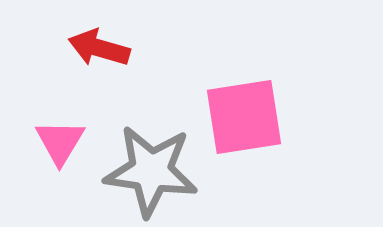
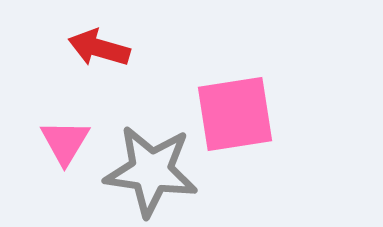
pink square: moved 9 px left, 3 px up
pink triangle: moved 5 px right
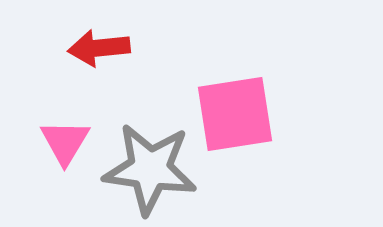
red arrow: rotated 22 degrees counterclockwise
gray star: moved 1 px left, 2 px up
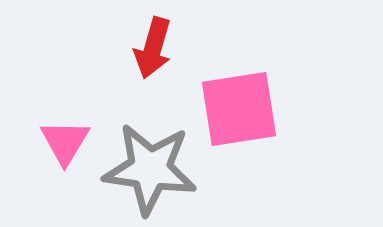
red arrow: moved 54 px right; rotated 68 degrees counterclockwise
pink square: moved 4 px right, 5 px up
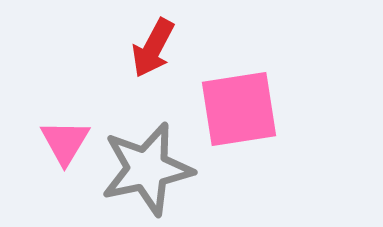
red arrow: rotated 12 degrees clockwise
gray star: moved 3 px left; rotated 20 degrees counterclockwise
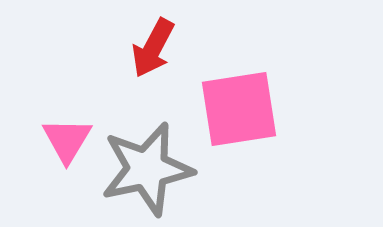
pink triangle: moved 2 px right, 2 px up
